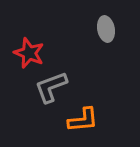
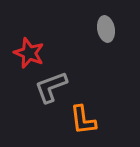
orange L-shape: rotated 88 degrees clockwise
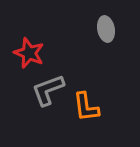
gray L-shape: moved 3 px left, 3 px down
orange L-shape: moved 3 px right, 13 px up
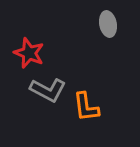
gray ellipse: moved 2 px right, 5 px up
gray L-shape: rotated 132 degrees counterclockwise
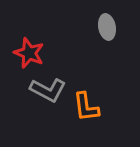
gray ellipse: moved 1 px left, 3 px down
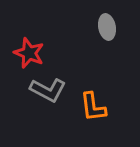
orange L-shape: moved 7 px right
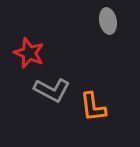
gray ellipse: moved 1 px right, 6 px up
gray L-shape: moved 4 px right
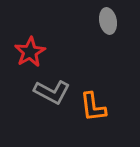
red star: moved 1 px right, 1 px up; rotated 20 degrees clockwise
gray L-shape: moved 2 px down
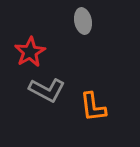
gray ellipse: moved 25 px left
gray L-shape: moved 5 px left, 2 px up
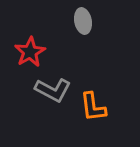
gray L-shape: moved 6 px right
